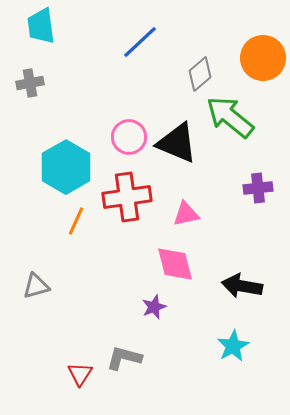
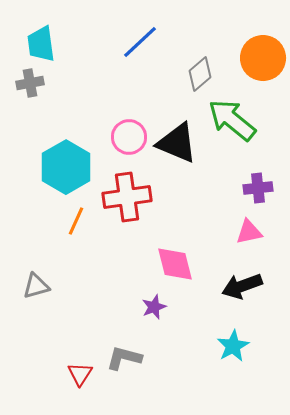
cyan trapezoid: moved 18 px down
green arrow: moved 2 px right, 3 px down
pink triangle: moved 63 px right, 18 px down
black arrow: rotated 30 degrees counterclockwise
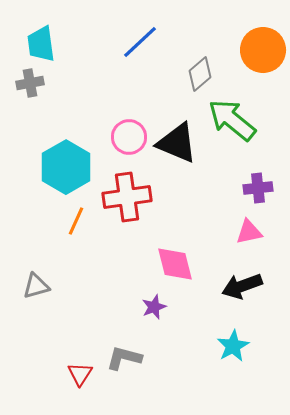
orange circle: moved 8 px up
